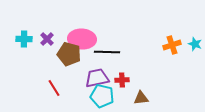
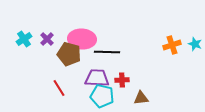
cyan cross: rotated 35 degrees counterclockwise
purple trapezoid: rotated 15 degrees clockwise
red line: moved 5 px right
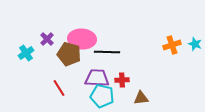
cyan cross: moved 2 px right, 14 px down
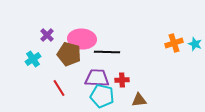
purple cross: moved 4 px up
orange cross: moved 2 px right, 2 px up
cyan cross: moved 7 px right, 6 px down
brown triangle: moved 2 px left, 2 px down
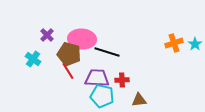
cyan star: rotated 16 degrees clockwise
black line: rotated 15 degrees clockwise
cyan cross: rotated 21 degrees counterclockwise
red line: moved 9 px right, 17 px up
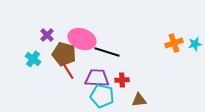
pink ellipse: rotated 16 degrees clockwise
cyan star: rotated 24 degrees clockwise
brown pentagon: moved 5 px left
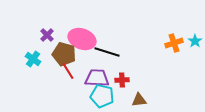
cyan star: moved 3 px up; rotated 24 degrees counterclockwise
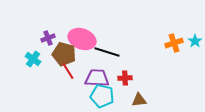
purple cross: moved 1 px right, 3 px down; rotated 24 degrees clockwise
red cross: moved 3 px right, 2 px up
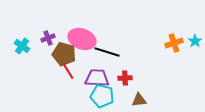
cyan cross: moved 11 px left, 13 px up
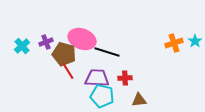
purple cross: moved 2 px left, 4 px down
cyan cross: rotated 14 degrees clockwise
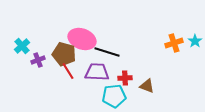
purple cross: moved 8 px left, 18 px down
purple trapezoid: moved 6 px up
cyan pentagon: moved 12 px right; rotated 20 degrees counterclockwise
brown triangle: moved 8 px right, 14 px up; rotated 28 degrees clockwise
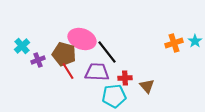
black line: rotated 35 degrees clockwise
brown triangle: rotated 28 degrees clockwise
